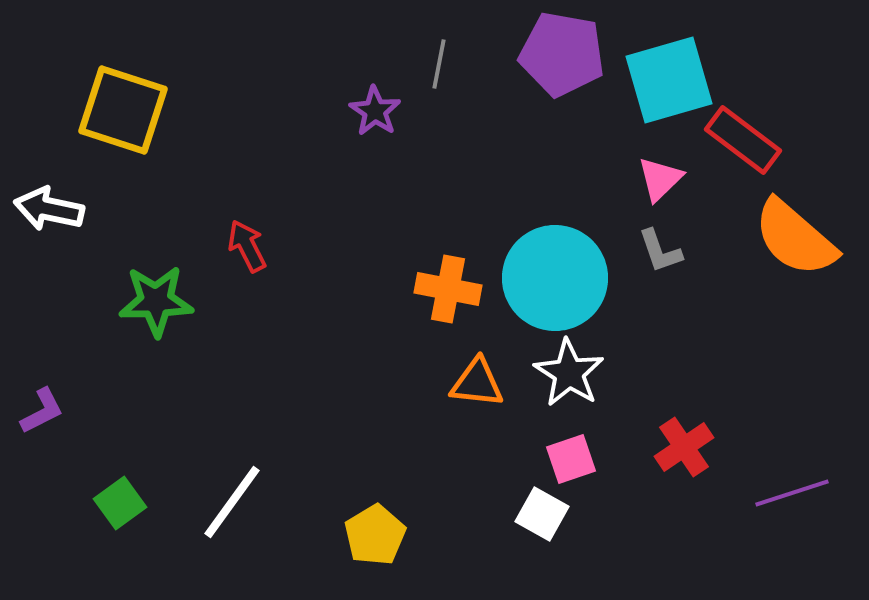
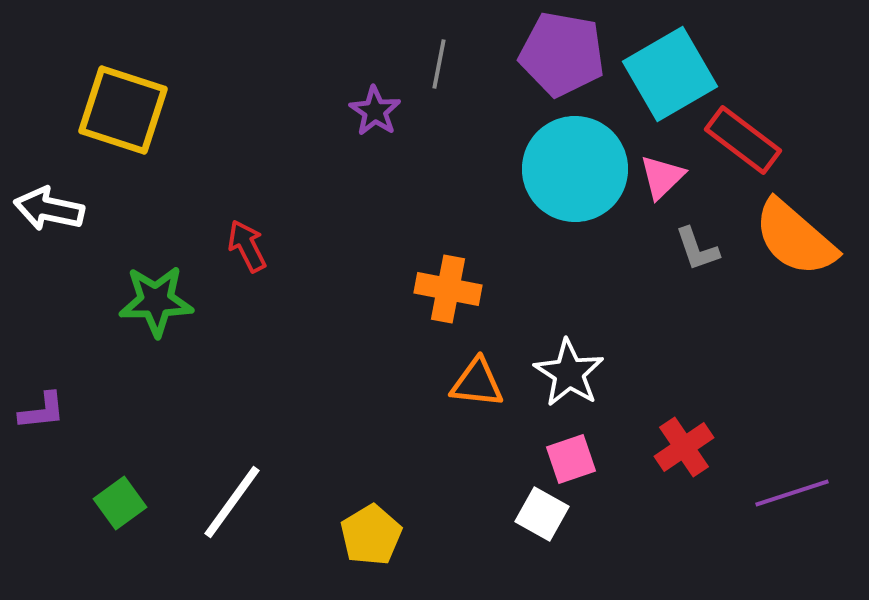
cyan square: moved 1 px right, 6 px up; rotated 14 degrees counterclockwise
pink triangle: moved 2 px right, 2 px up
gray L-shape: moved 37 px right, 2 px up
cyan circle: moved 20 px right, 109 px up
purple L-shape: rotated 21 degrees clockwise
yellow pentagon: moved 4 px left
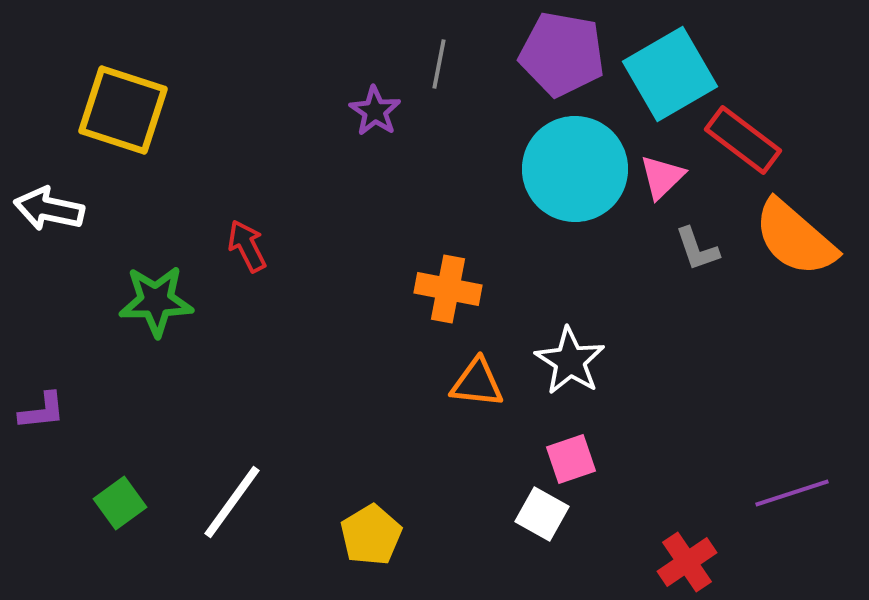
white star: moved 1 px right, 12 px up
red cross: moved 3 px right, 115 px down
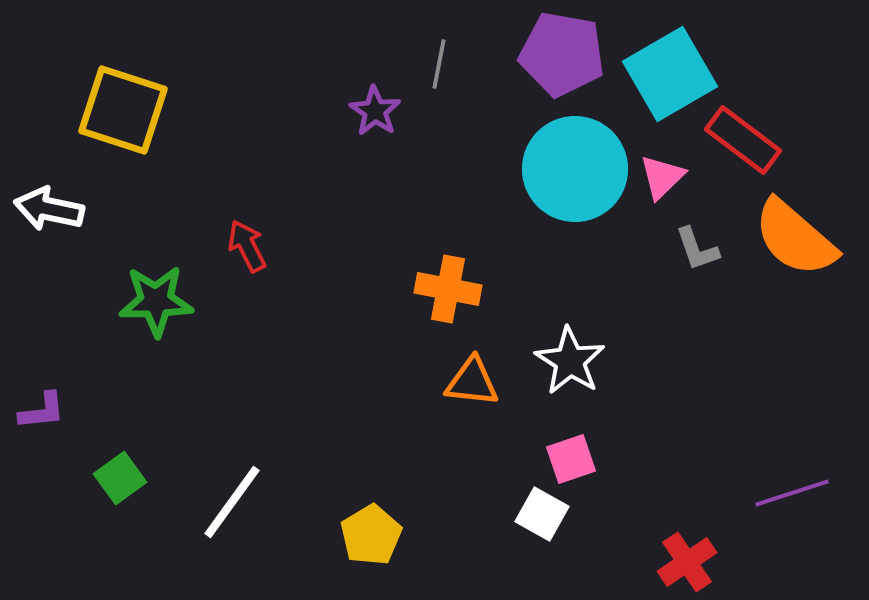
orange triangle: moved 5 px left, 1 px up
green square: moved 25 px up
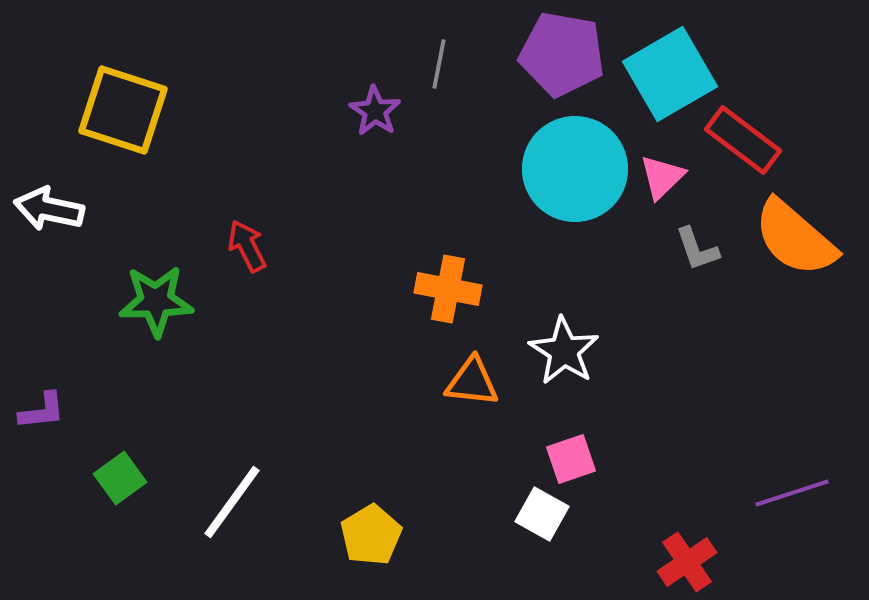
white star: moved 6 px left, 10 px up
